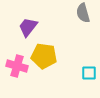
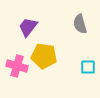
gray semicircle: moved 3 px left, 11 px down
cyan square: moved 1 px left, 6 px up
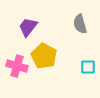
yellow pentagon: rotated 20 degrees clockwise
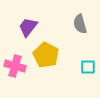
yellow pentagon: moved 2 px right, 1 px up
pink cross: moved 2 px left
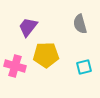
yellow pentagon: rotated 30 degrees counterclockwise
cyan square: moved 4 px left; rotated 14 degrees counterclockwise
